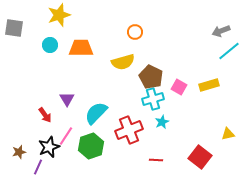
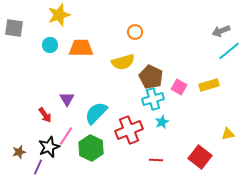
green hexagon: moved 2 px down; rotated 15 degrees counterclockwise
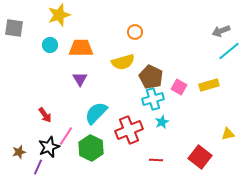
purple triangle: moved 13 px right, 20 px up
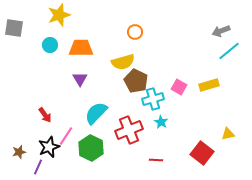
brown pentagon: moved 15 px left, 4 px down
cyan star: moved 1 px left; rotated 16 degrees counterclockwise
red square: moved 2 px right, 4 px up
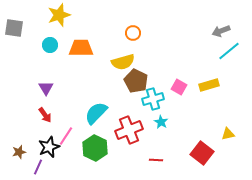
orange circle: moved 2 px left, 1 px down
purple triangle: moved 34 px left, 9 px down
green hexagon: moved 4 px right
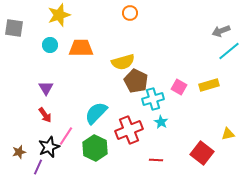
orange circle: moved 3 px left, 20 px up
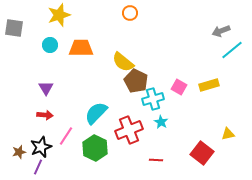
cyan line: moved 3 px right, 1 px up
yellow semicircle: rotated 55 degrees clockwise
red arrow: rotated 49 degrees counterclockwise
black star: moved 8 px left
